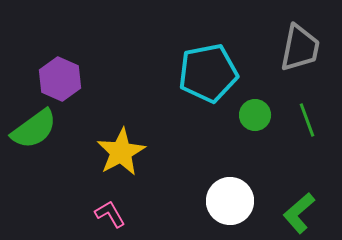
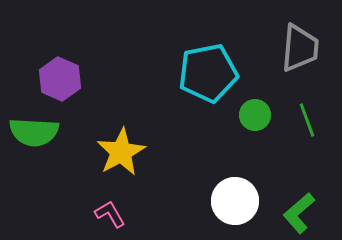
gray trapezoid: rotated 6 degrees counterclockwise
green semicircle: moved 3 px down; rotated 39 degrees clockwise
white circle: moved 5 px right
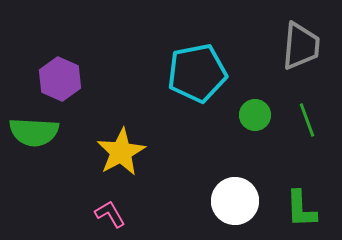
gray trapezoid: moved 1 px right, 2 px up
cyan pentagon: moved 11 px left
green L-shape: moved 2 px right, 4 px up; rotated 51 degrees counterclockwise
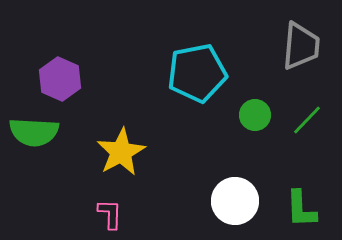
green line: rotated 64 degrees clockwise
pink L-shape: rotated 32 degrees clockwise
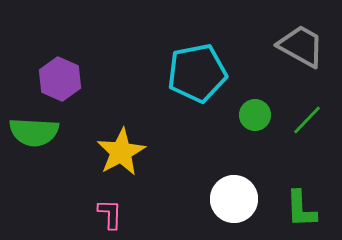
gray trapezoid: rotated 66 degrees counterclockwise
white circle: moved 1 px left, 2 px up
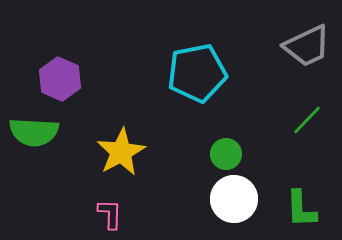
gray trapezoid: moved 6 px right; rotated 126 degrees clockwise
green circle: moved 29 px left, 39 px down
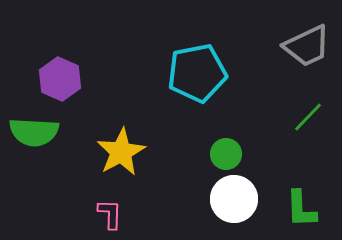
green line: moved 1 px right, 3 px up
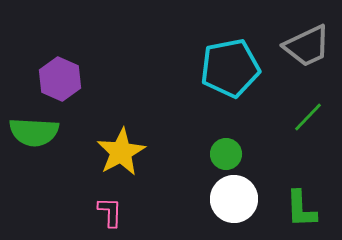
cyan pentagon: moved 33 px right, 5 px up
pink L-shape: moved 2 px up
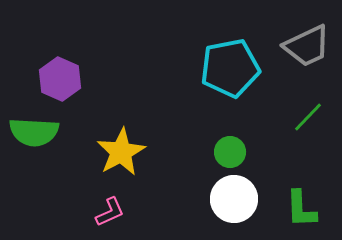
green circle: moved 4 px right, 2 px up
pink L-shape: rotated 64 degrees clockwise
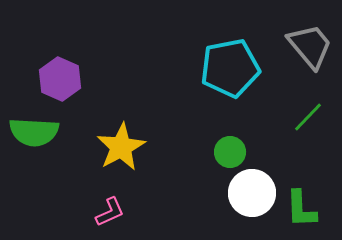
gray trapezoid: moved 3 px right; rotated 105 degrees counterclockwise
yellow star: moved 5 px up
white circle: moved 18 px right, 6 px up
